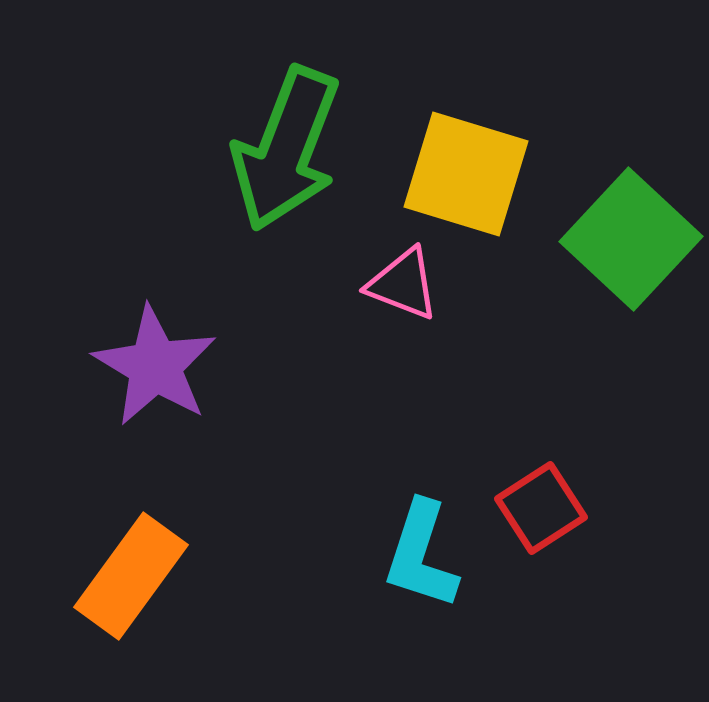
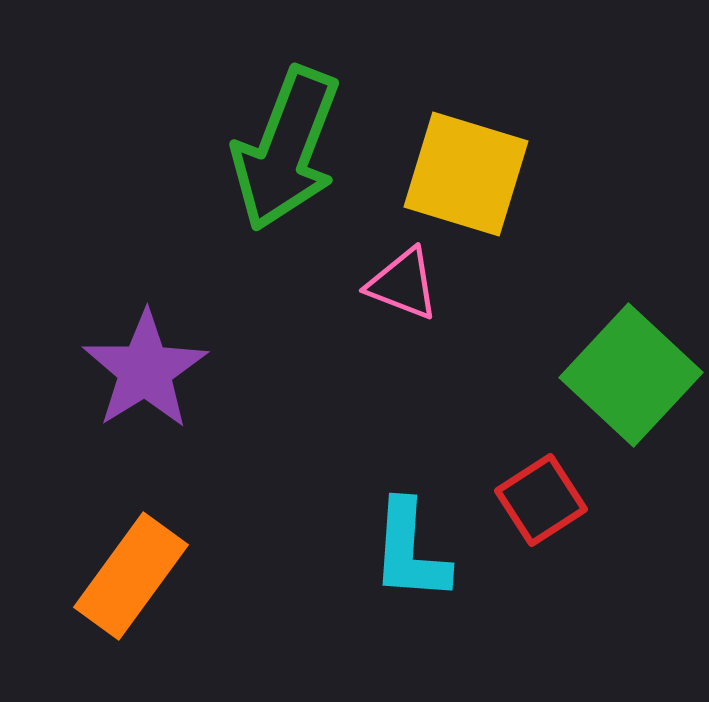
green square: moved 136 px down
purple star: moved 10 px left, 4 px down; rotated 9 degrees clockwise
red square: moved 8 px up
cyan L-shape: moved 11 px left, 4 px up; rotated 14 degrees counterclockwise
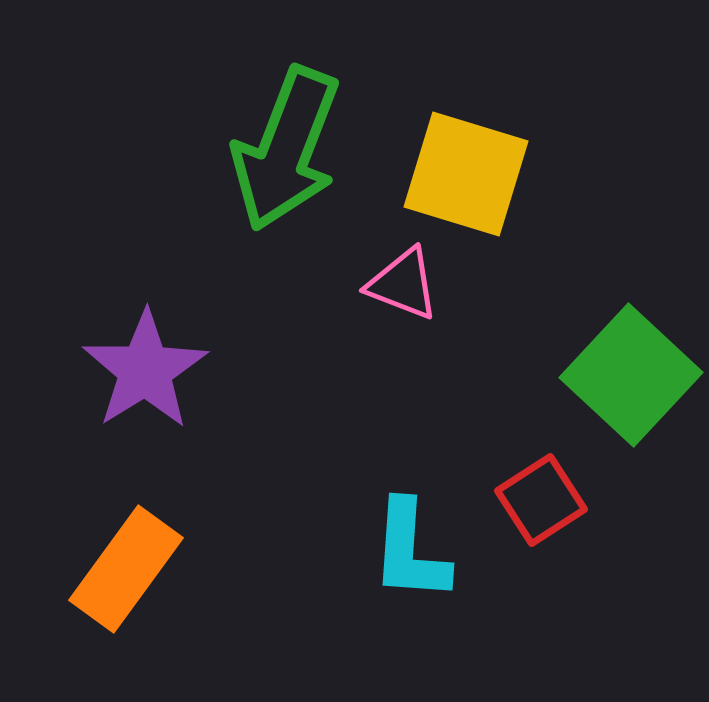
orange rectangle: moved 5 px left, 7 px up
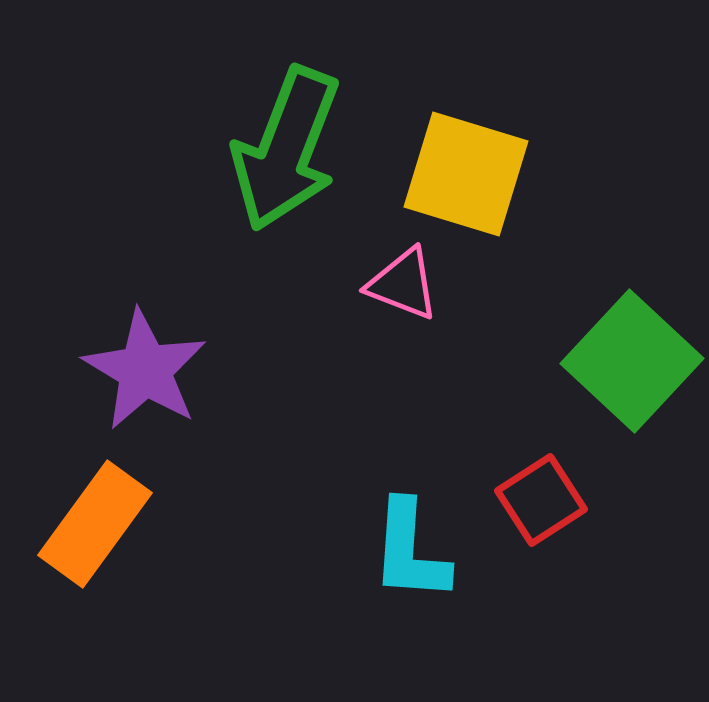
purple star: rotated 9 degrees counterclockwise
green square: moved 1 px right, 14 px up
orange rectangle: moved 31 px left, 45 px up
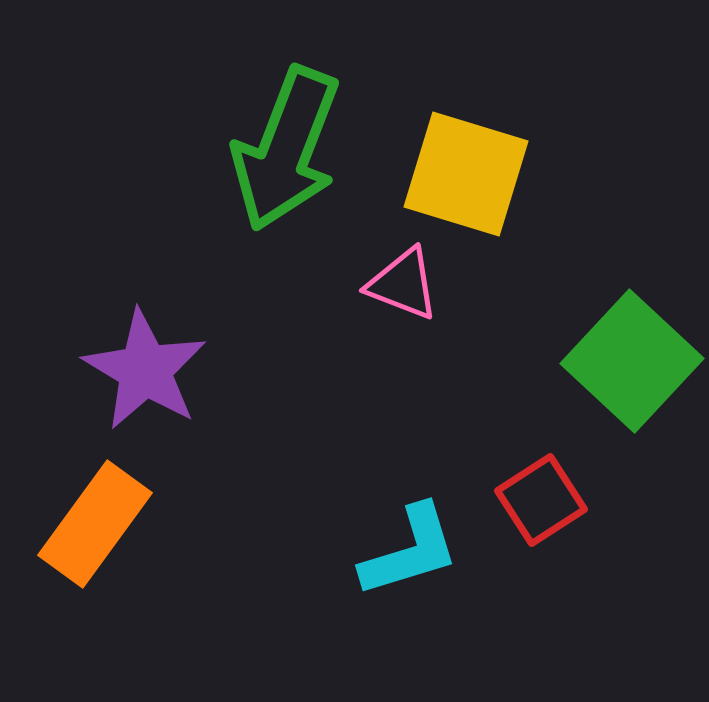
cyan L-shape: rotated 111 degrees counterclockwise
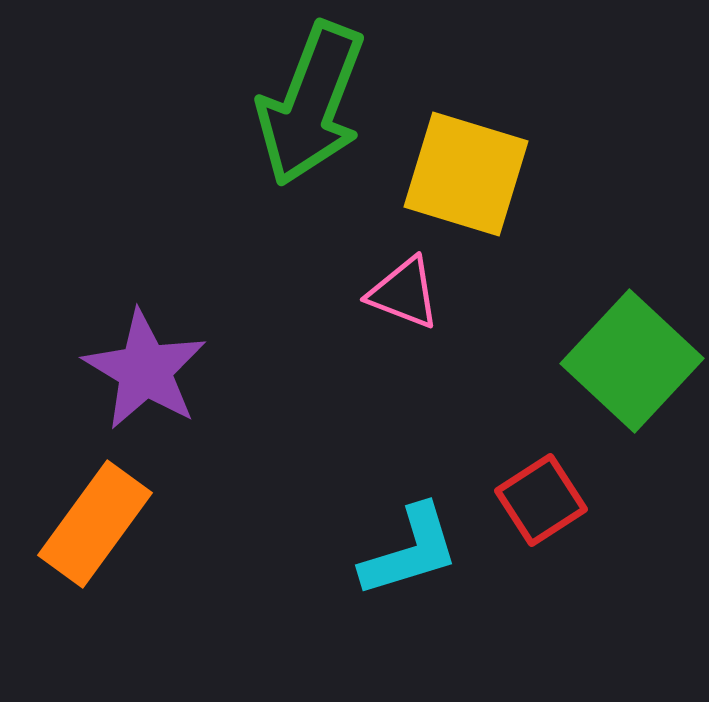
green arrow: moved 25 px right, 45 px up
pink triangle: moved 1 px right, 9 px down
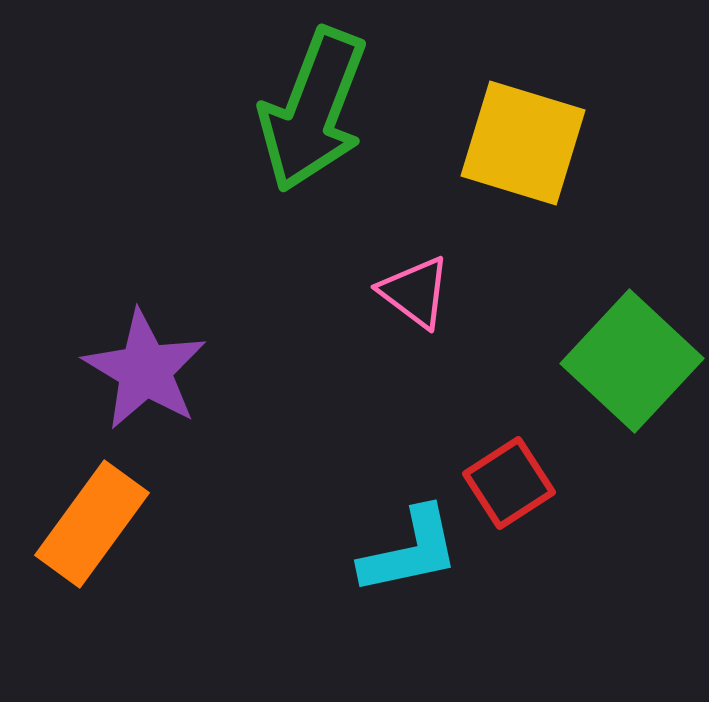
green arrow: moved 2 px right, 6 px down
yellow square: moved 57 px right, 31 px up
pink triangle: moved 11 px right, 1 px up; rotated 16 degrees clockwise
red square: moved 32 px left, 17 px up
orange rectangle: moved 3 px left
cyan L-shape: rotated 5 degrees clockwise
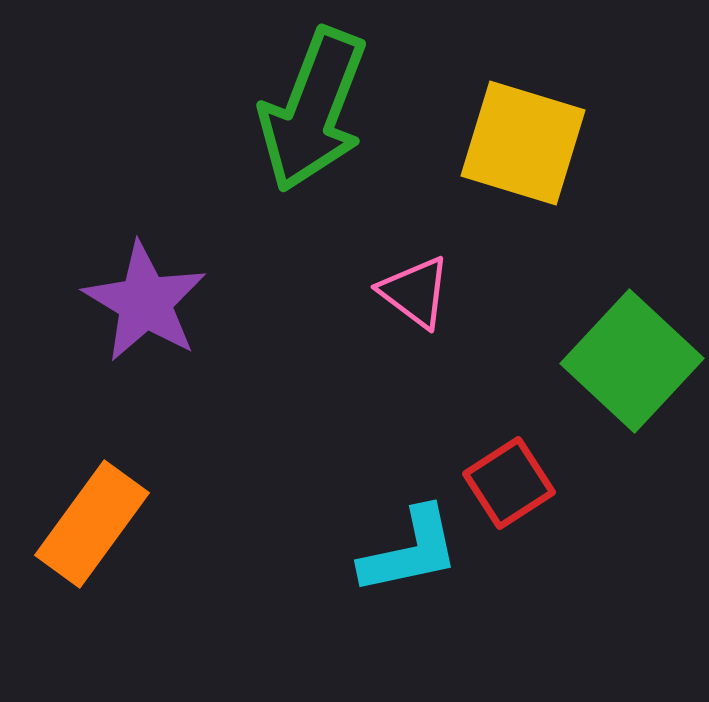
purple star: moved 68 px up
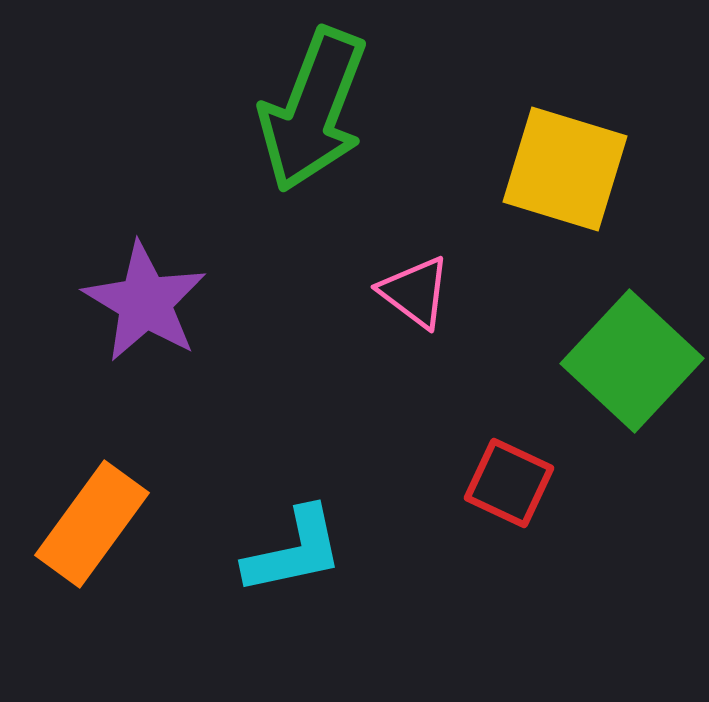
yellow square: moved 42 px right, 26 px down
red square: rotated 32 degrees counterclockwise
cyan L-shape: moved 116 px left
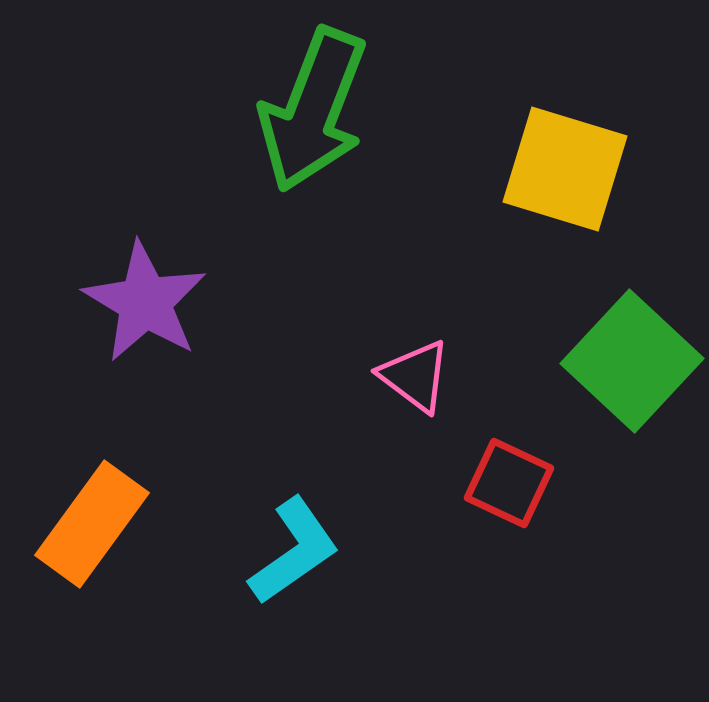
pink triangle: moved 84 px down
cyan L-shape: rotated 23 degrees counterclockwise
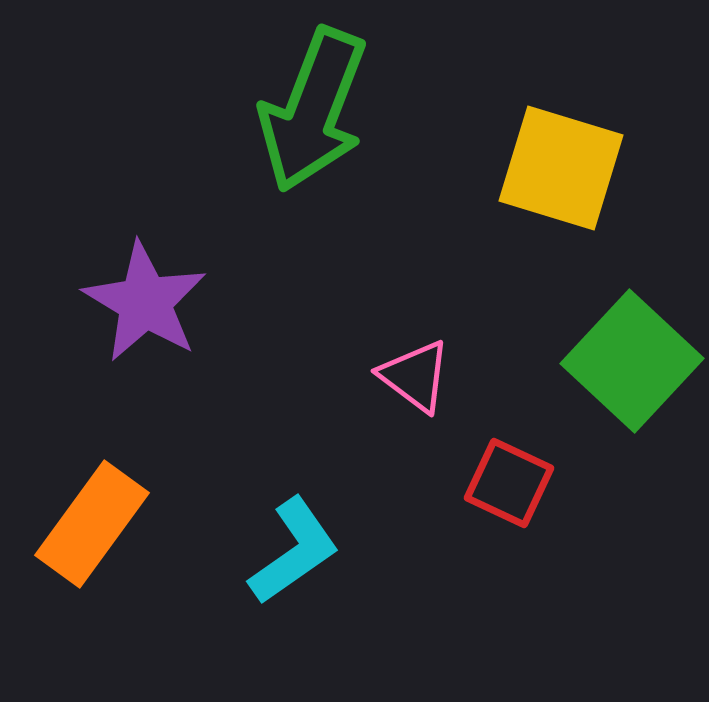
yellow square: moved 4 px left, 1 px up
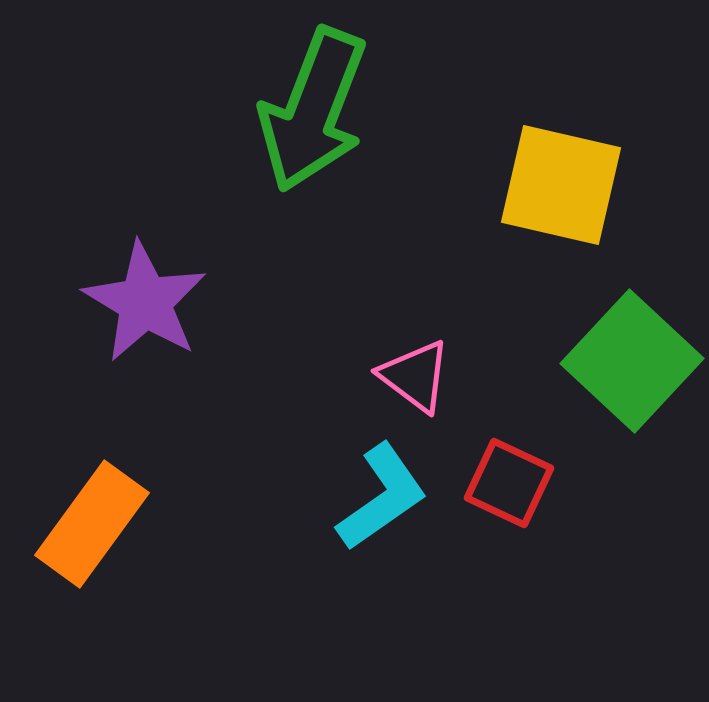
yellow square: moved 17 px down; rotated 4 degrees counterclockwise
cyan L-shape: moved 88 px right, 54 px up
